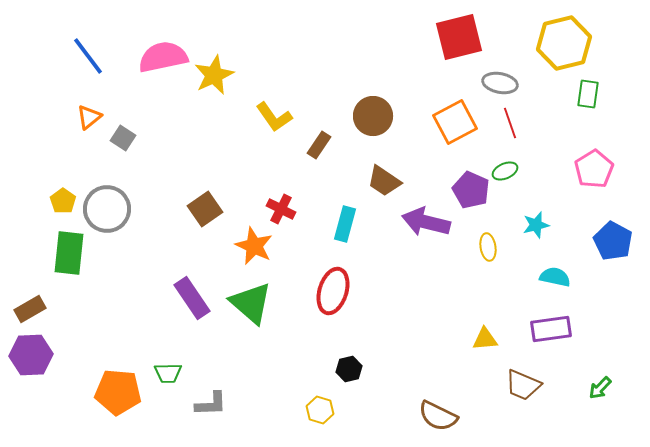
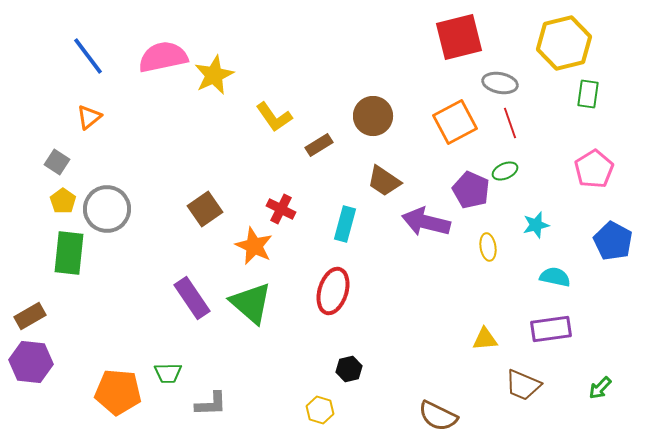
gray square at (123, 138): moved 66 px left, 24 px down
brown rectangle at (319, 145): rotated 24 degrees clockwise
brown rectangle at (30, 309): moved 7 px down
purple hexagon at (31, 355): moved 7 px down; rotated 9 degrees clockwise
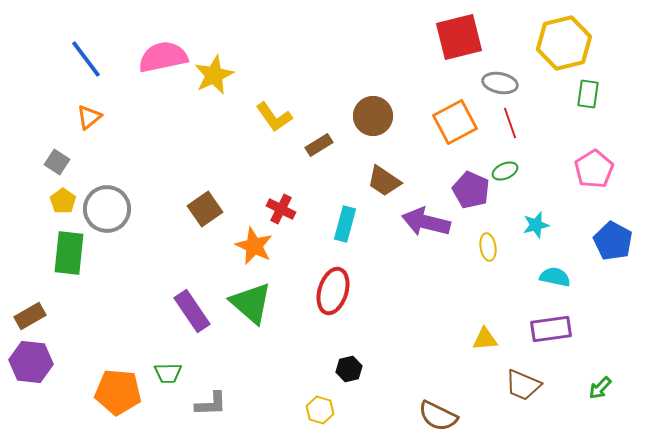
blue line at (88, 56): moved 2 px left, 3 px down
purple rectangle at (192, 298): moved 13 px down
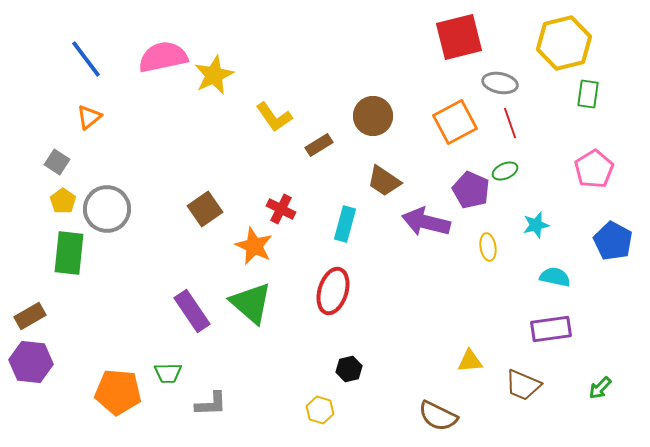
yellow triangle at (485, 339): moved 15 px left, 22 px down
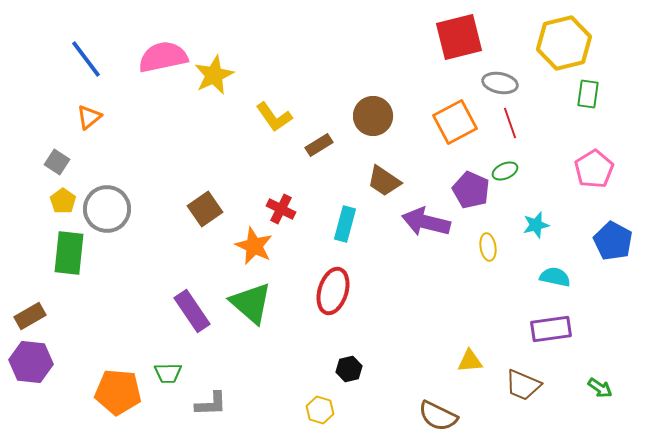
green arrow at (600, 388): rotated 100 degrees counterclockwise
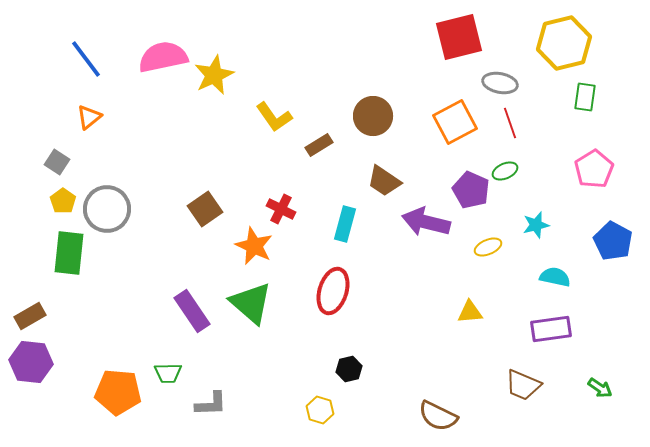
green rectangle at (588, 94): moved 3 px left, 3 px down
yellow ellipse at (488, 247): rotated 76 degrees clockwise
yellow triangle at (470, 361): moved 49 px up
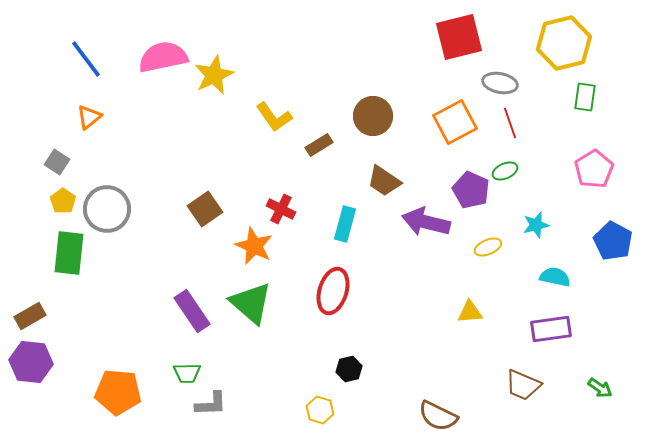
green trapezoid at (168, 373): moved 19 px right
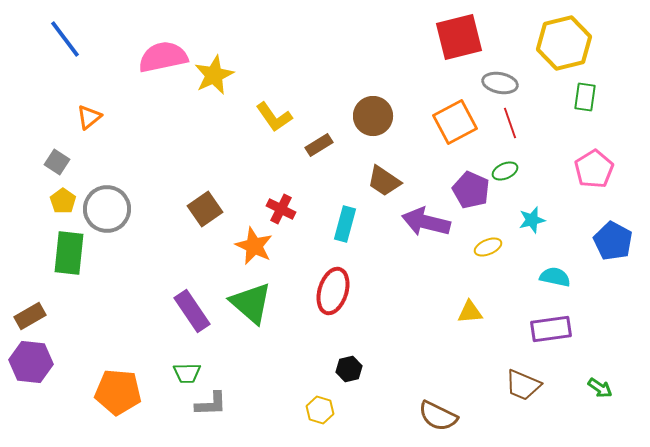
blue line at (86, 59): moved 21 px left, 20 px up
cyan star at (536, 225): moved 4 px left, 5 px up
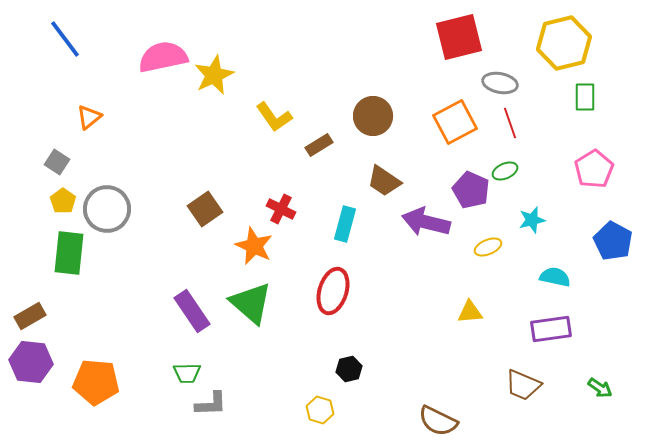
green rectangle at (585, 97): rotated 8 degrees counterclockwise
orange pentagon at (118, 392): moved 22 px left, 10 px up
brown semicircle at (438, 416): moved 5 px down
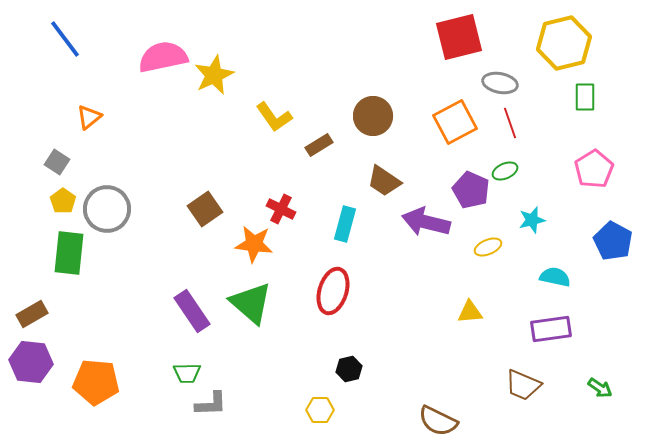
orange star at (254, 246): moved 2 px up; rotated 18 degrees counterclockwise
brown rectangle at (30, 316): moved 2 px right, 2 px up
yellow hexagon at (320, 410): rotated 16 degrees counterclockwise
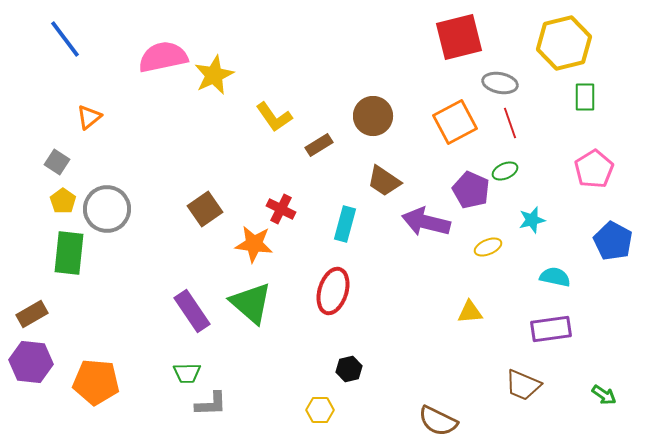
green arrow at (600, 388): moved 4 px right, 7 px down
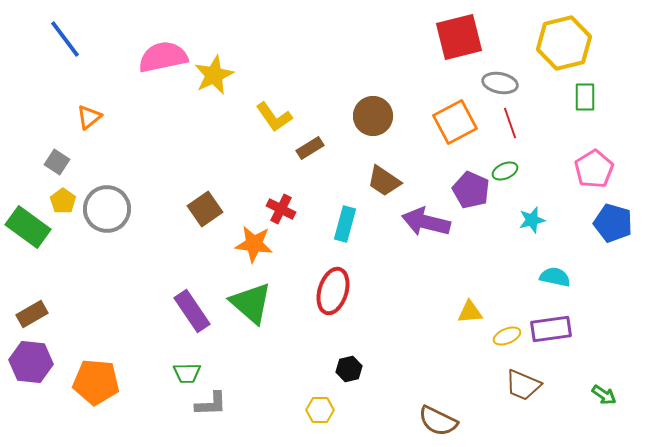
brown rectangle at (319, 145): moved 9 px left, 3 px down
blue pentagon at (613, 241): moved 18 px up; rotated 12 degrees counterclockwise
yellow ellipse at (488, 247): moved 19 px right, 89 px down
green rectangle at (69, 253): moved 41 px left, 26 px up; rotated 60 degrees counterclockwise
